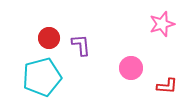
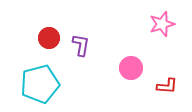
purple L-shape: rotated 15 degrees clockwise
cyan pentagon: moved 2 px left, 7 px down
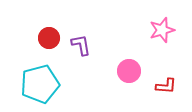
pink star: moved 6 px down
purple L-shape: rotated 20 degrees counterclockwise
pink circle: moved 2 px left, 3 px down
red L-shape: moved 1 px left
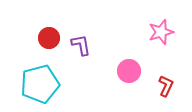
pink star: moved 1 px left, 2 px down
red L-shape: rotated 70 degrees counterclockwise
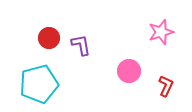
cyan pentagon: moved 1 px left
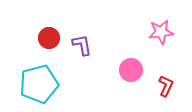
pink star: rotated 10 degrees clockwise
purple L-shape: moved 1 px right
pink circle: moved 2 px right, 1 px up
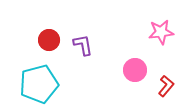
red circle: moved 2 px down
purple L-shape: moved 1 px right
pink circle: moved 4 px right
red L-shape: rotated 15 degrees clockwise
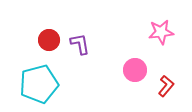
purple L-shape: moved 3 px left, 1 px up
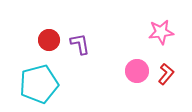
pink circle: moved 2 px right, 1 px down
red L-shape: moved 12 px up
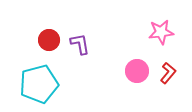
red L-shape: moved 2 px right, 1 px up
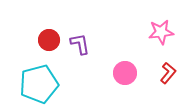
pink circle: moved 12 px left, 2 px down
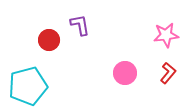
pink star: moved 5 px right, 3 px down
purple L-shape: moved 19 px up
cyan pentagon: moved 11 px left, 2 px down
